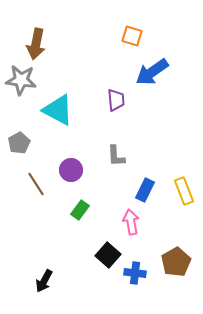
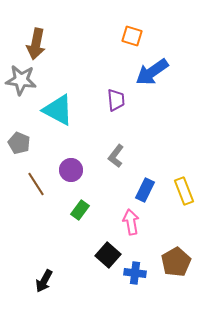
gray pentagon: rotated 20 degrees counterclockwise
gray L-shape: rotated 40 degrees clockwise
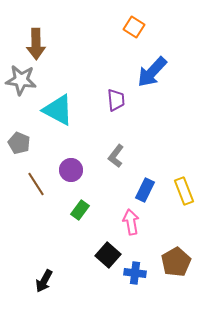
orange square: moved 2 px right, 9 px up; rotated 15 degrees clockwise
brown arrow: rotated 12 degrees counterclockwise
blue arrow: rotated 12 degrees counterclockwise
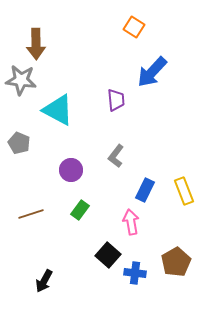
brown line: moved 5 px left, 30 px down; rotated 75 degrees counterclockwise
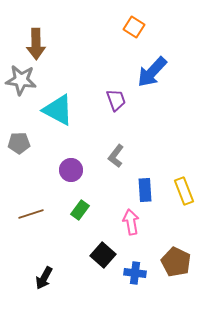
purple trapezoid: rotated 15 degrees counterclockwise
gray pentagon: rotated 25 degrees counterclockwise
blue rectangle: rotated 30 degrees counterclockwise
black square: moved 5 px left
brown pentagon: rotated 16 degrees counterclockwise
black arrow: moved 3 px up
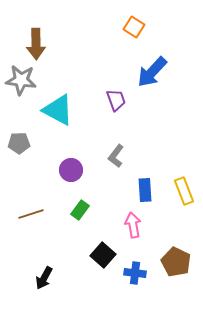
pink arrow: moved 2 px right, 3 px down
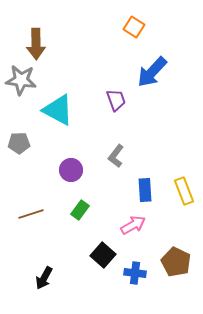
pink arrow: rotated 70 degrees clockwise
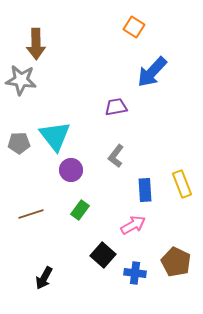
purple trapezoid: moved 7 px down; rotated 80 degrees counterclockwise
cyan triangle: moved 3 px left, 26 px down; rotated 24 degrees clockwise
yellow rectangle: moved 2 px left, 7 px up
